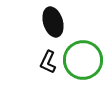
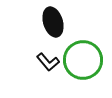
black L-shape: rotated 65 degrees counterclockwise
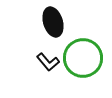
green circle: moved 2 px up
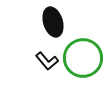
black L-shape: moved 1 px left, 1 px up
